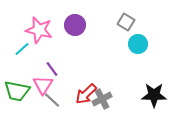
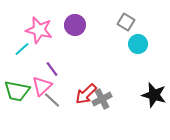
pink triangle: moved 1 px left, 1 px down; rotated 15 degrees clockwise
black star: rotated 15 degrees clockwise
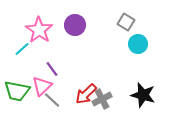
pink star: rotated 20 degrees clockwise
black star: moved 11 px left
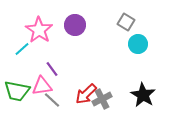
pink triangle: rotated 35 degrees clockwise
black star: rotated 15 degrees clockwise
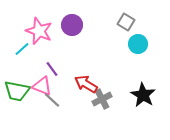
purple circle: moved 3 px left
pink star: moved 1 px down; rotated 12 degrees counterclockwise
pink triangle: rotated 30 degrees clockwise
red arrow: moved 10 px up; rotated 75 degrees clockwise
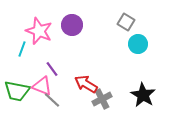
cyan line: rotated 28 degrees counterclockwise
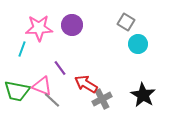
pink star: moved 3 px up; rotated 24 degrees counterclockwise
purple line: moved 8 px right, 1 px up
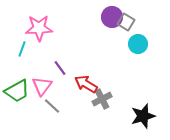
purple circle: moved 40 px right, 8 px up
pink triangle: rotated 45 degrees clockwise
green trapezoid: rotated 40 degrees counterclockwise
black star: moved 21 px down; rotated 25 degrees clockwise
gray line: moved 6 px down
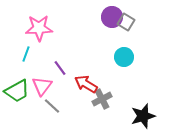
cyan circle: moved 14 px left, 13 px down
cyan line: moved 4 px right, 5 px down
